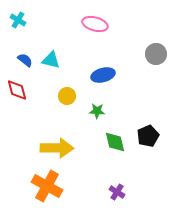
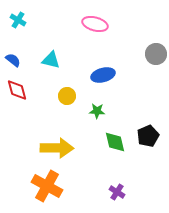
blue semicircle: moved 12 px left
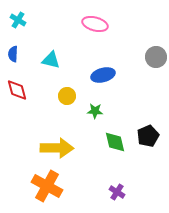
gray circle: moved 3 px down
blue semicircle: moved 6 px up; rotated 126 degrees counterclockwise
green star: moved 2 px left
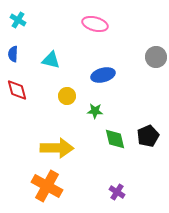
green diamond: moved 3 px up
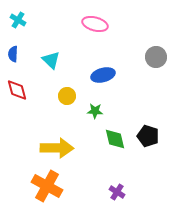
cyan triangle: rotated 30 degrees clockwise
black pentagon: rotated 30 degrees counterclockwise
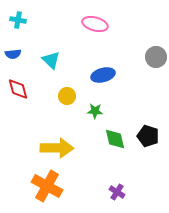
cyan cross: rotated 21 degrees counterclockwise
blue semicircle: rotated 98 degrees counterclockwise
red diamond: moved 1 px right, 1 px up
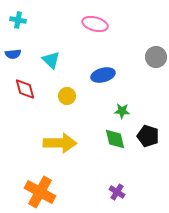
red diamond: moved 7 px right
green star: moved 27 px right
yellow arrow: moved 3 px right, 5 px up
orange cross: moved 7 px left, 6 px down
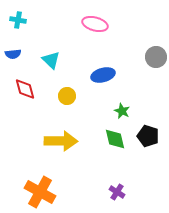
green star: rotated 21 degrees clockwise
yellow arrow: moved 1 px right, 2 px up
